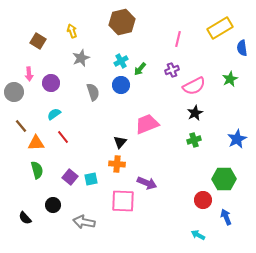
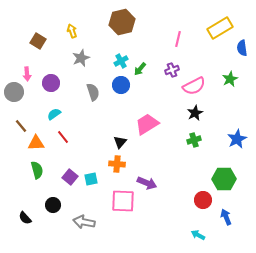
pink arrow: moved 2 px left
pink trapezoid: rotated 10 degrees counterclockwise
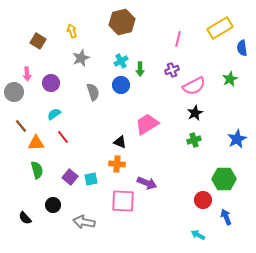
green arrow: rotated 40 degrees counterclockwise
black triangle: rotated 48 degrees counterclockwise
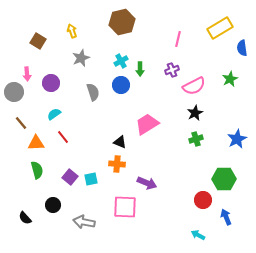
brown line: moved 3 px up
green cross: moved 2 px right, 1 px up
pink square: moved 2 px right, 6 px down
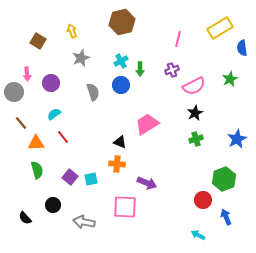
green hexagon: rotated 20 degrees counterclockwise
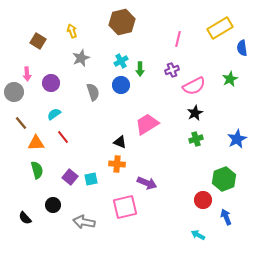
pink square: rotated 15 degrees counterclockwise
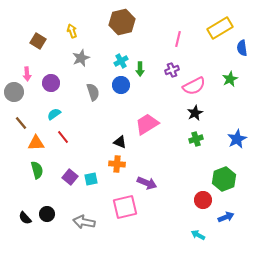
black circle: moved 6 px left, 9 px down
blue arrow: rotated 91 degrees clockwise
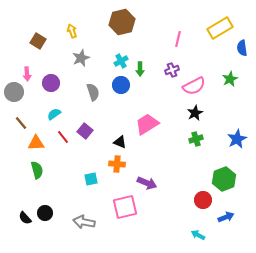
purple square: moved 15 px right, 46 px up
black circle: moved 2 px left, 1 px up
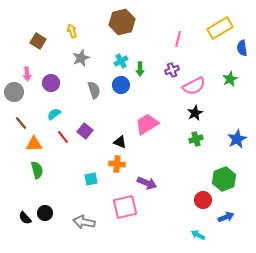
gray semicircle: moved 1 px right, 2 px up
orange triangle: moved 2 px left, 1 px down
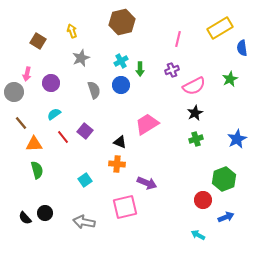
pink arrow: rotated 16 degrees clockwise
cyan square: moved 6 px left, 1 px down; rotated 24 degrees counterclockwise
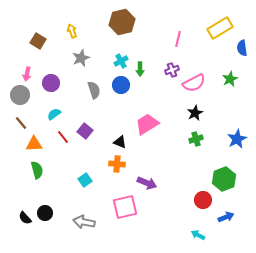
pink semicircle: moved 3 px up
gray circle: moved 6 px right, 3 px down
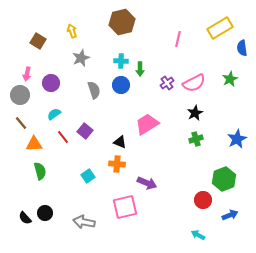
cyan cross: rotated 32 degrees clockwise
purple cross: moved 5 px left, 13 px down; rotated 16 degrees counterclockwise
green semicircle: moved 3 px right, 1 px down
cyan square: moved 3 px right, 4 px up
blue arrow: moved 4 px right, 2 px up
